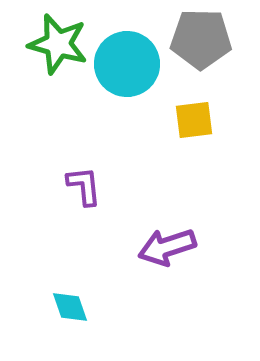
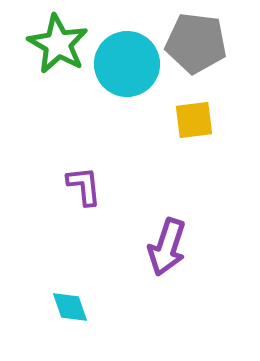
gray pentagon: moved 5 px left, 4 px down; rotated 6 degrees clockwise
green star: rotated 14 degrees clockwise
purple arrow: rotated 54 degrees counterclockwise
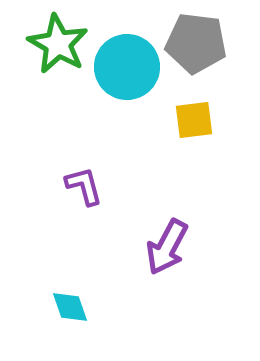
cyan circle: moved 3 px down
purple L-shape: rotated 9 degrees counterclockwise
purple arrow: rotated 10 degrees clockwise
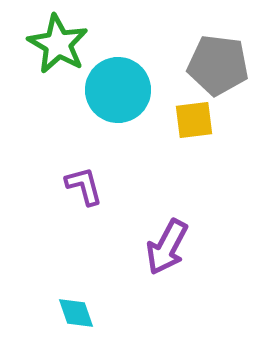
gray pentagon: moved 22 px right, 22 px down
cyan circle: moved 9 px left, 23 px down
cyan diamond: moved 6 px right, 6 px down
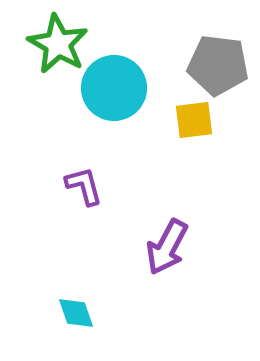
cyan circle: moved 4 px left, 2 px up
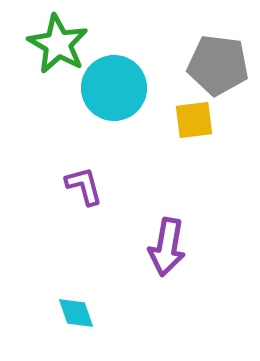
purple arrow: rotated 18 degrees counterclockwise
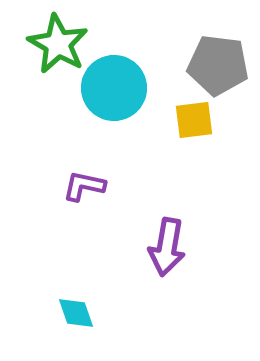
purple L-shape: rotated 63 degrees counterclockwise
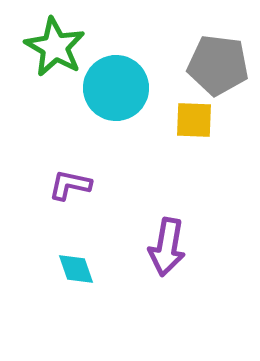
green star: moved 3 px left, 3 px down
cyan circle: moved 2 px right
yellow square: rotated 9 degrees clockwise
purple L-shape: moved 14 px left, 1 px up
cyan diamond: moved 44 px up
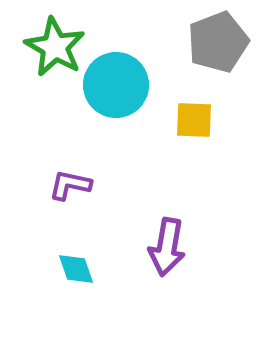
gray pentagon: moved 23 px up; rotated 28 degrees counterclockwise
cyan circle: moved 3 px up
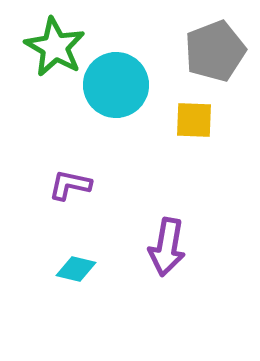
gray pentagon: moved 3 px left, 9 px down
cyan diamond: rotated 57 degrees counterclockwise
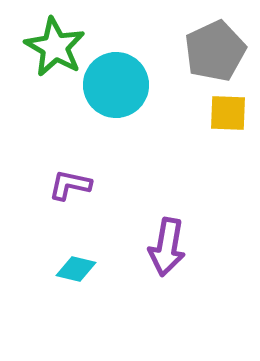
gray pentagon: rotated 4 degrees counterclockwise
yellow square: moved 34 px right, 7 px up
